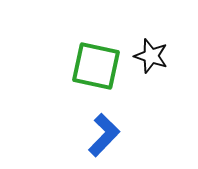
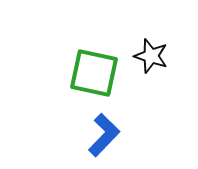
green square: moved 2 px left, 7 px down
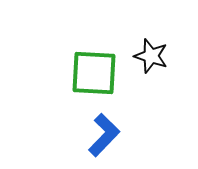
green square: rotated 9 degrees counterclockwise
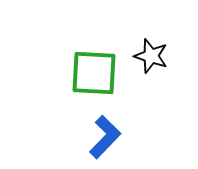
blue L-shape: moved 1 px right, 2 px down
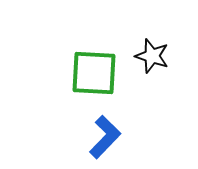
black star: moved 1 px right
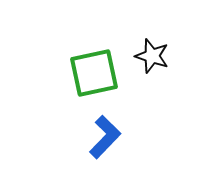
green square: rotated 15 degrees counterclockwise
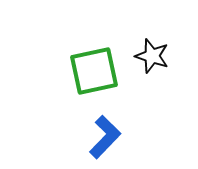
green square: moved 2 px up
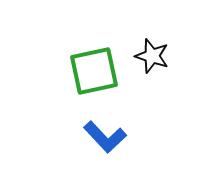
blue L-shape: rotated 93 degrees clockwise
